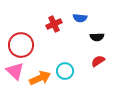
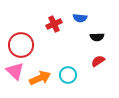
cyan circle: moved 3 px right, 4 px down
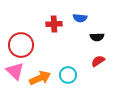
red cross: rotated 21 degrees clockwise
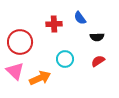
blue semicircle: rotated 48 degrees clockwise
red circle: moved 1 px left, 3 px up
cyan circle: moved 3 px left, 16 px up
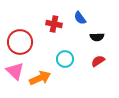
red cross: rotated 14 degrees clockwise
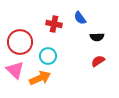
cyan circle: moved 17 px left, 3 px up
pink triangle: moved 1 px up
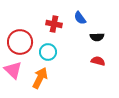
cyan circle: moved 4 px up
red semicircle: rotated 48 degrees clockwise
pink triangle: moved 2 px left
orange arrow: rotated 40 degrees counterclockwise
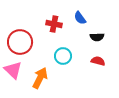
cyan circle: moved 15 px right, 4 px down
